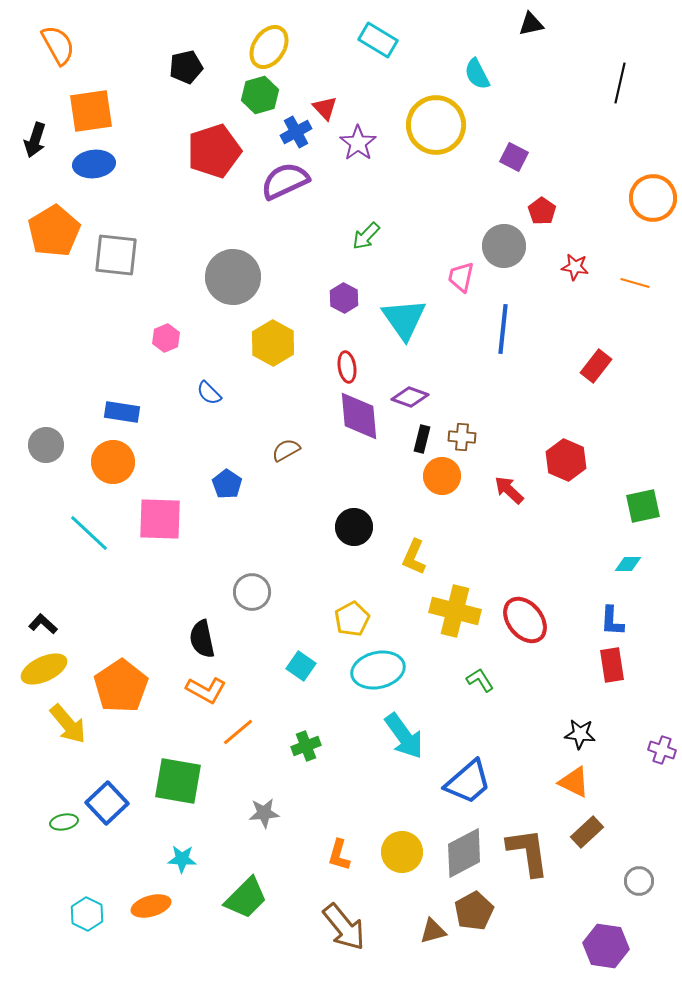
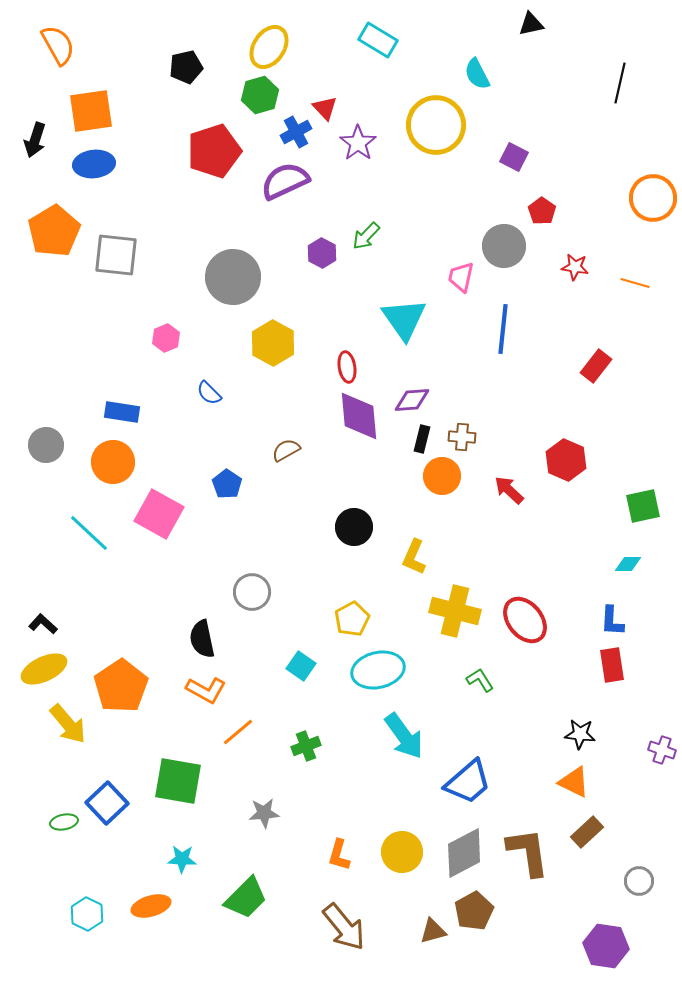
purple hexagon at (344, 298): moved 22 px left, 45 px up
purple diamond at (410, 397): moved 2 px right, 3 px down; rotated 24 degrees counterclockwise
pink square at (160, 519): moved 1 px left, 5 px up; rotated 27 degrees clockwise
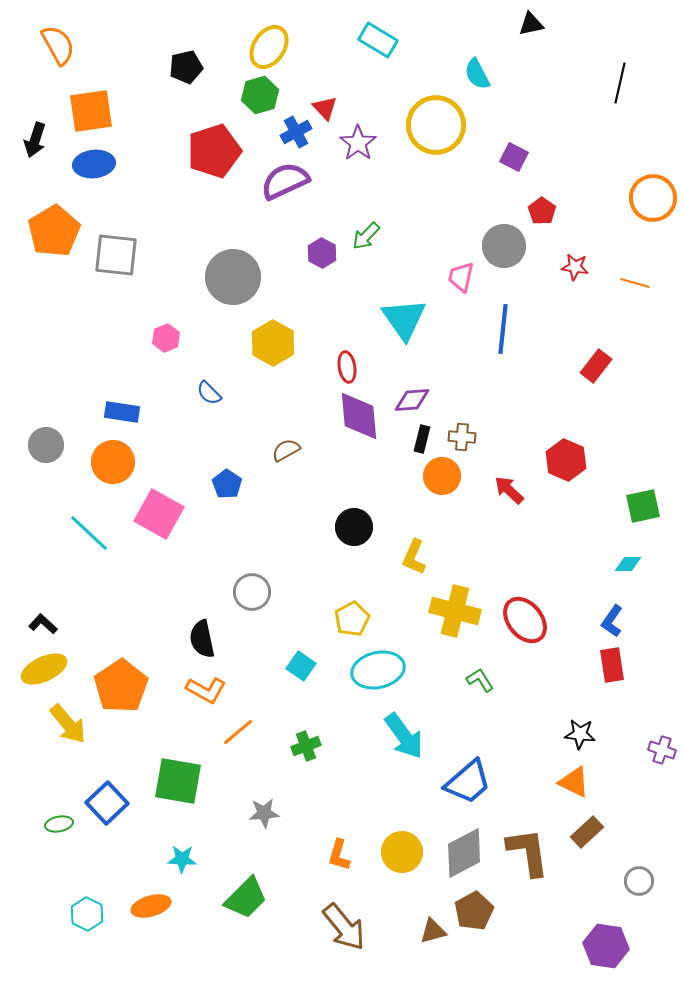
blue L-shape at (612, 621): rotated 32 degrees clockwise
green ellipse at (64, 822): moved 5 px left, 2 px down
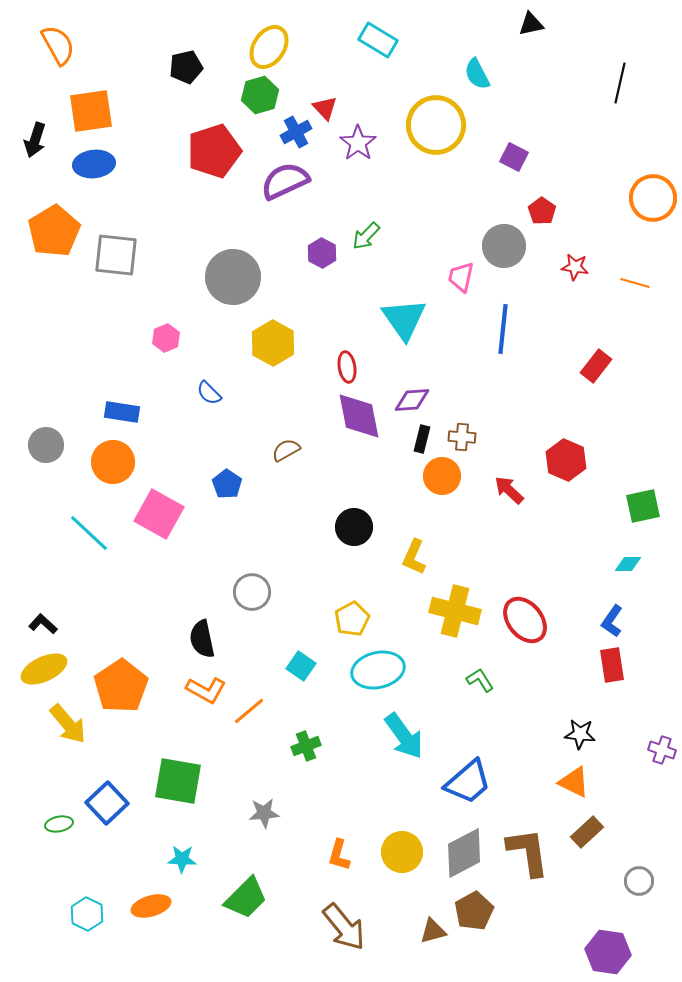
purple diamond at (359, 416): rotated 6 degrees counterclockwise
orange line at (238, 732): moved 11 px right, 21 px up
purple hexagon at (606, 946): moved 2 px right, 6 px down
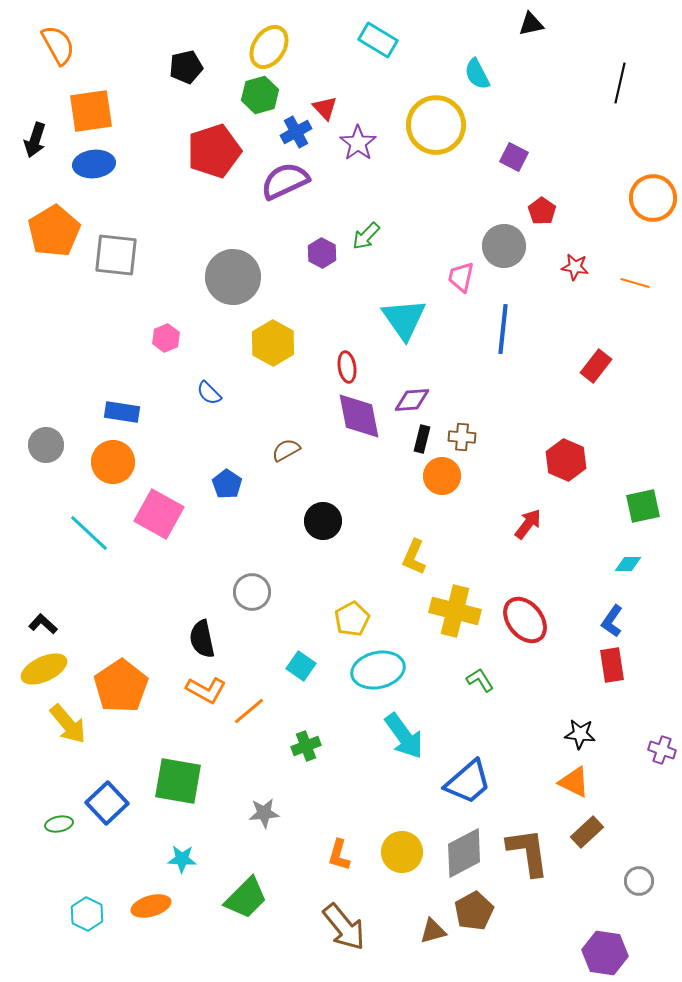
red arrow at (509, 490): moved 19 px right, 34 px down; rotated 84 degrees clockwise
black circle at (354, 527): moved 31 px left, 6 px up
purple hexagon at (608, 952): moved 3 px left, 1 px down
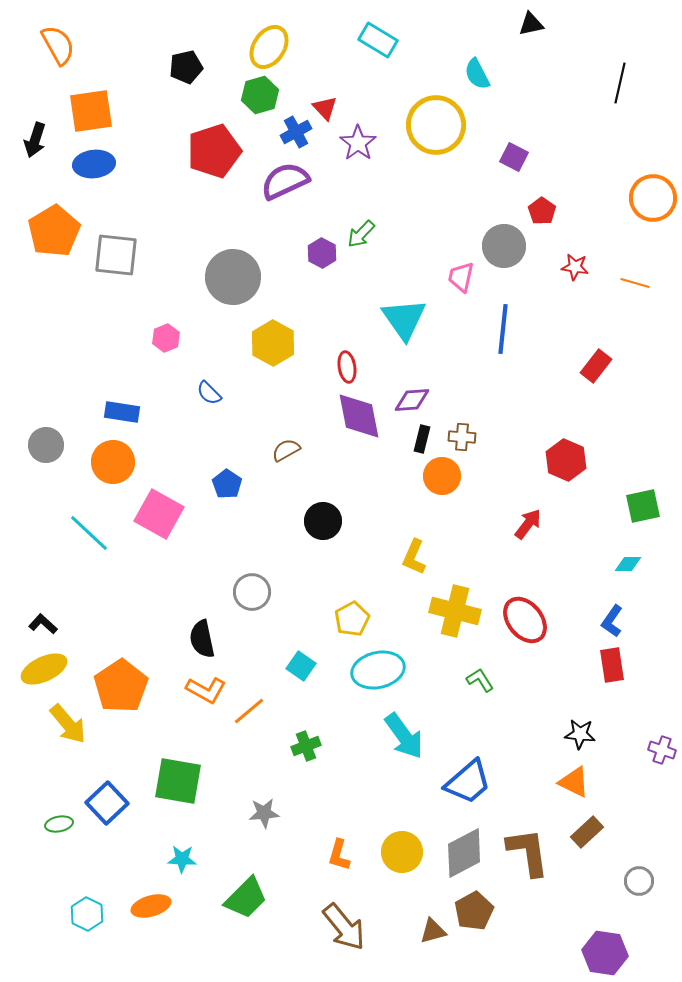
green arrow at (366, 236): moved 5 px left, 2 px up
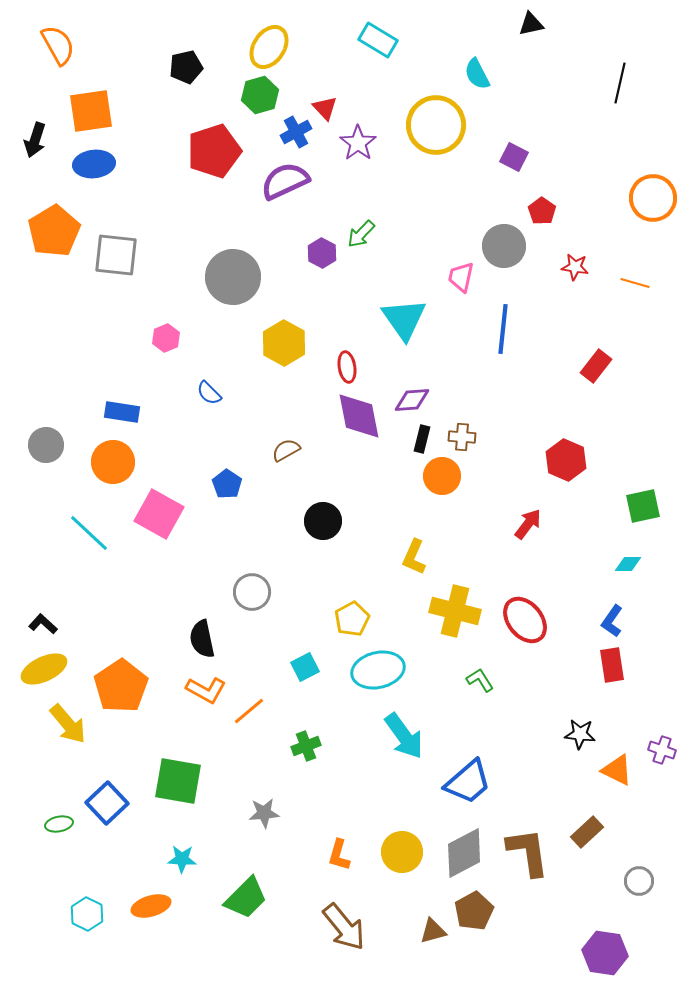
yellow hexagon at (273, 343): moved 11 px right
cyan square at (301, 666): moved 4 px right, 1 px down; rotated 28 degrees clockwise
orange triangle at (574, 782): moved 43 px right, 12 px up
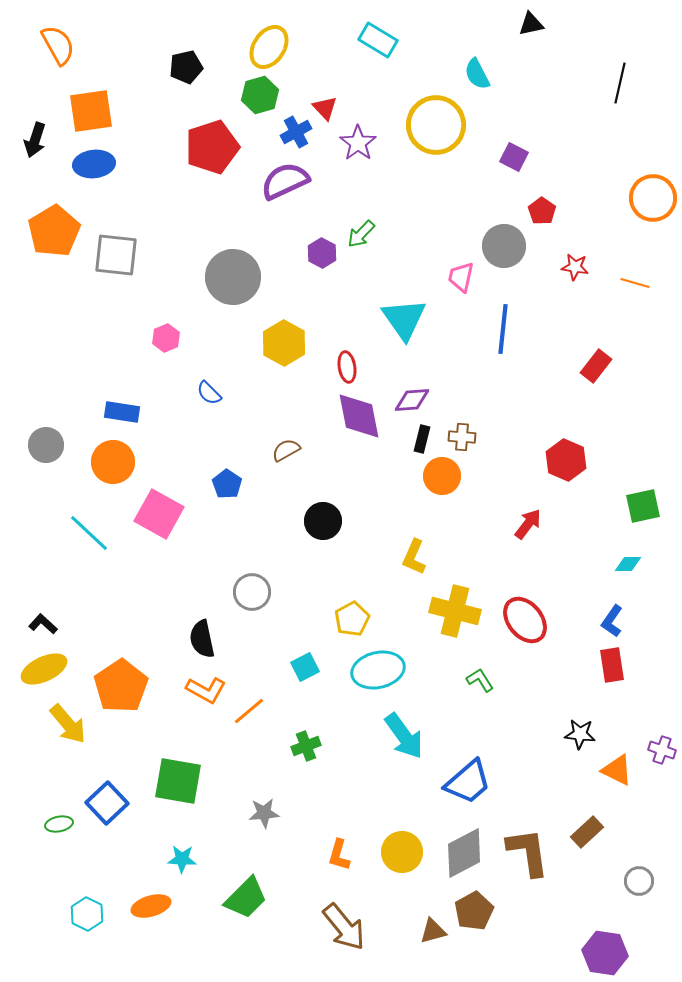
red pentagon at (214, 151): moved 2 px left, 4 px up
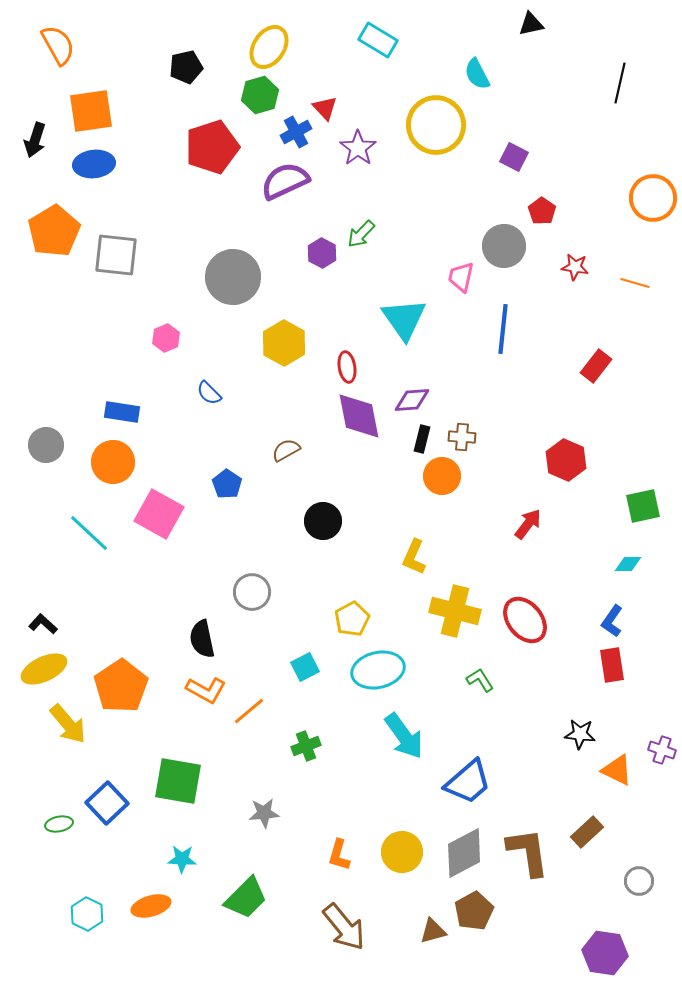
purple star at (358, 143): moved 5 px down
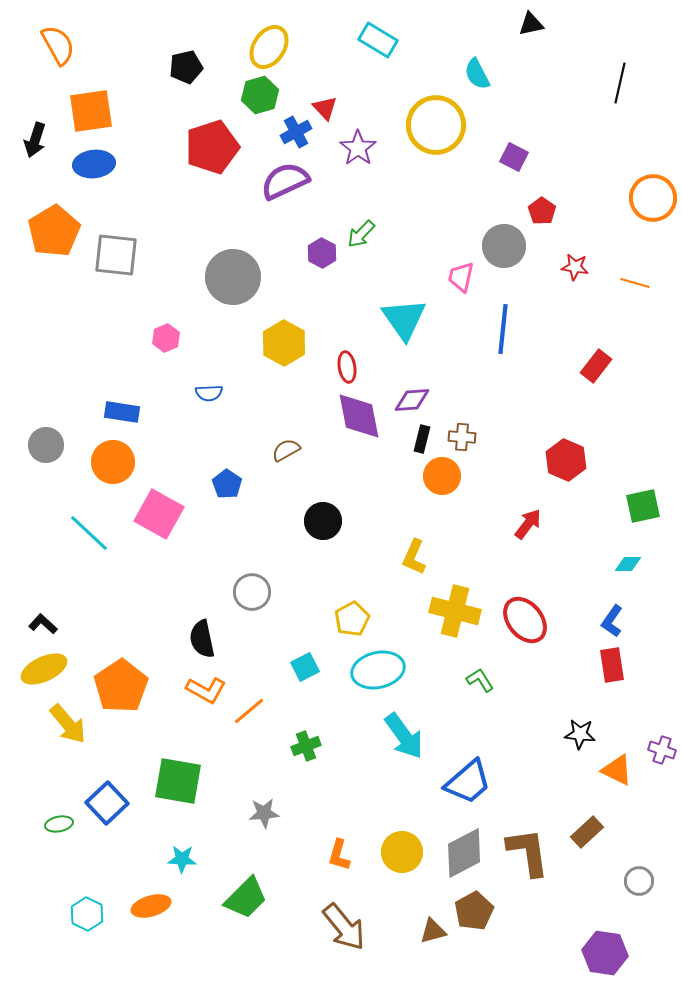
blue semicircle at (209, 393): rotated 48 degrees counterclockwise
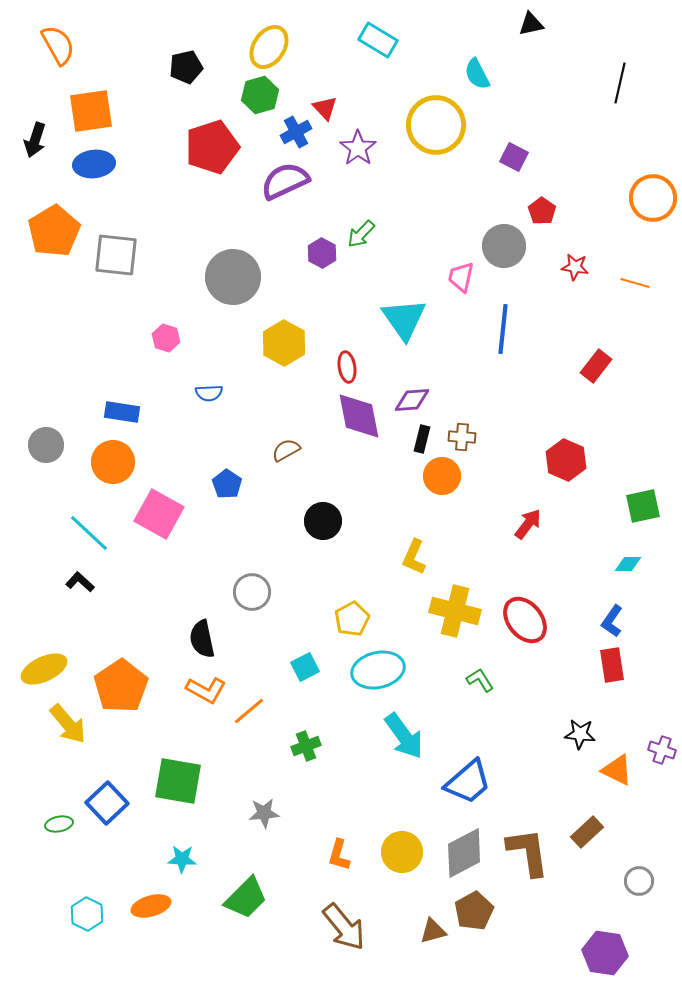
pink hexagon at (166, 338): rotated 20 degrees counterclockwise
black L-shape at (43, 624): moved 37 px right, 42 px up
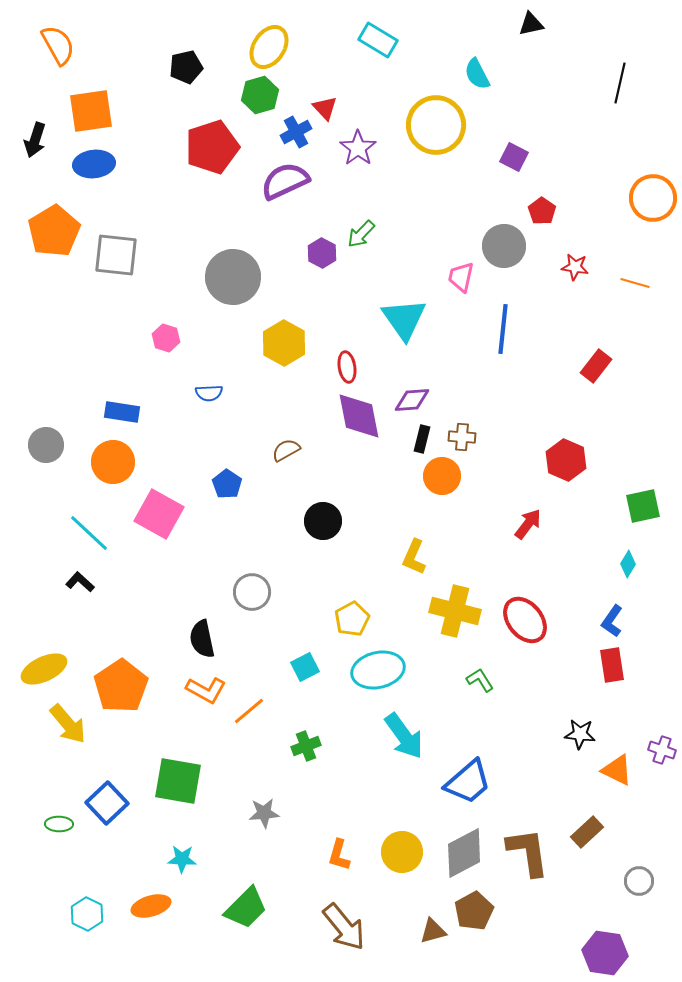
cyan diamond at (628, 564): rotated 60 degrees counterclockwise
green ellipse at (59, 824): rotated 12 degrees clockwise
green trapezoid at (246, 898): moved 10 px down
